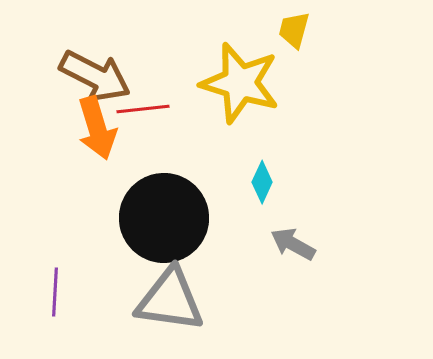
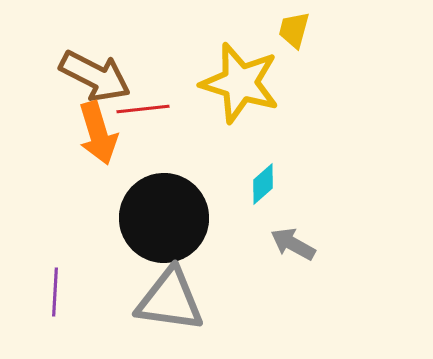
orange arrow: moved 1 px right, 5 px down
cyan diamond: moved 1 px right, 2 px down; rotated 24 degrees clockwise
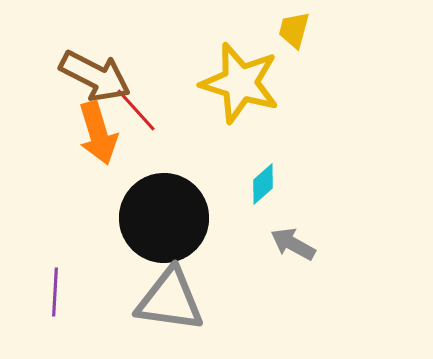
red line: moved 7 px left, 1 px down; rotated 54 degrees clockwise
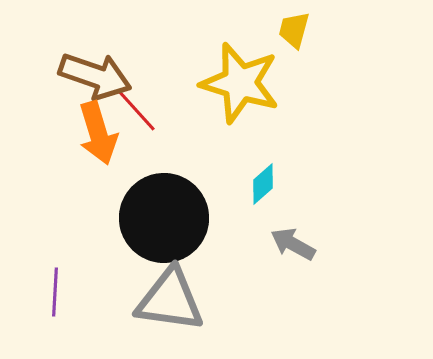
brown arrow: rotated 8 degrees counterclockwise
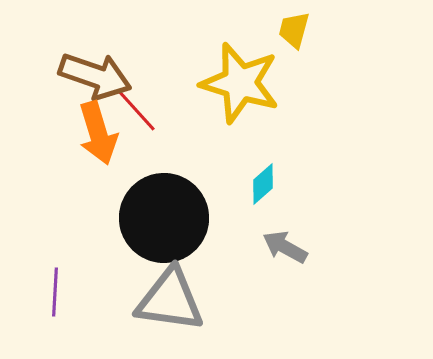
gray arrow: moved 8 px left, 3 px down
